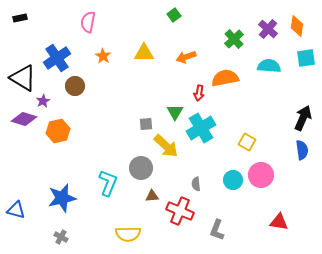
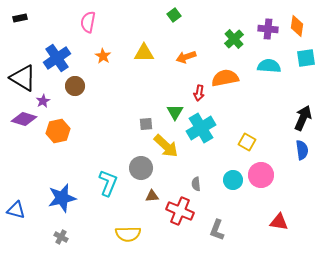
purple cross: rotated 36 degrees counterclockwise
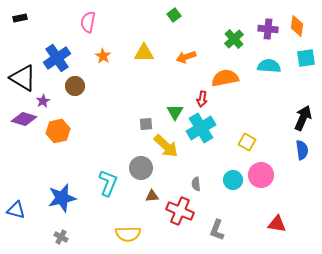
red arrow: moved 3 px right, 6 px down
red triangle: moved 2 px left, 2 px down
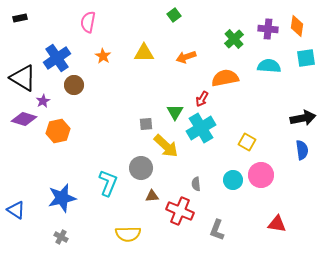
brown circle: moved 1 px left, 1 px up
red arrow: rotated 21 degrees clockwise
black arrow: rotated 55 degrees clockwise
blue triangle: rotated 18 degrees clockwise
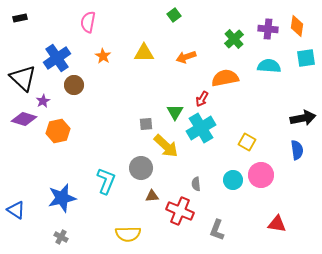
black triangle: rotated 12 degrees clockwise
blue semicircle: moved 5 px left
cyan L-shape: moved 2 px left, 2 px up
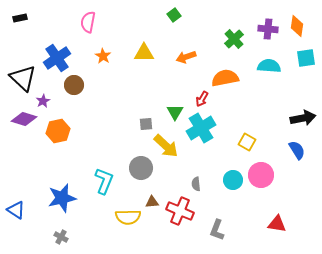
blue semicircle: rotated 24 degrees counterclockwise
cyan L-shape: moved 2 px left
brown triangle: moved 6 px down
yellow semicircle: moved 17 px up
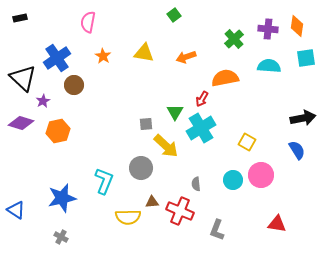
yellow triangle: rotated 10 degrees clockwise
purple diamond: moved 3 px left, 4 px down
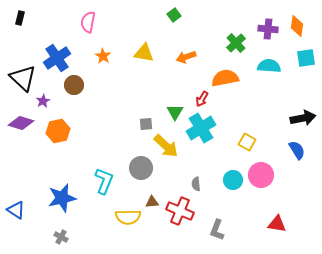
black rectangle: rotated 64 degrees counterclockwise
green cross: moved 2 px right, 4 px down
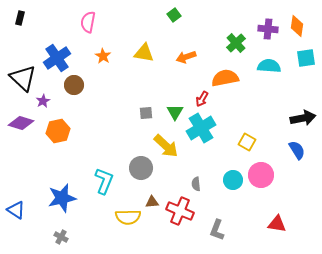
gray square: moved 11 px up
